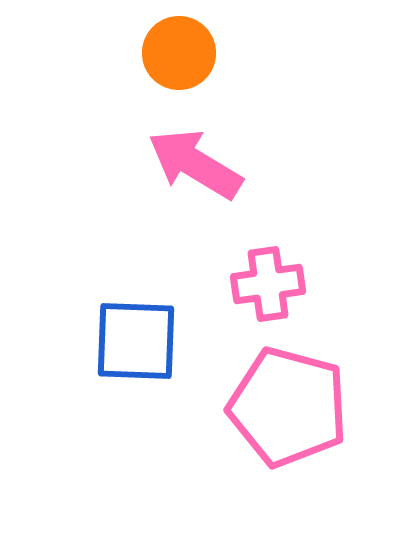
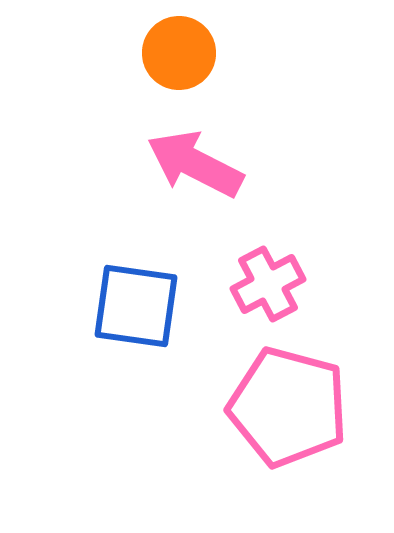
pink arrow: rotated 4 degrees counterclockwise
pink cross: rotated 20 degrees counterclockwise
blue square: moved 35 px up; rotated 6 degrees clockwise
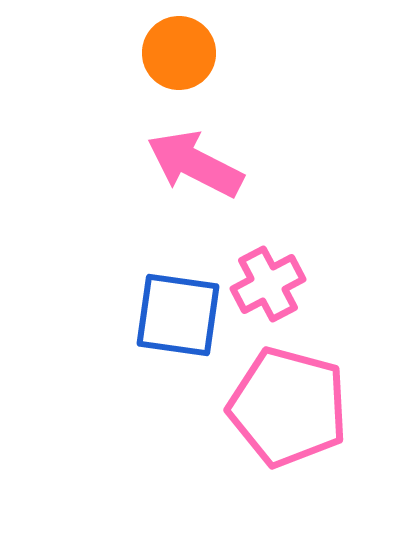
blue square: moved 42 px right, 9 px down
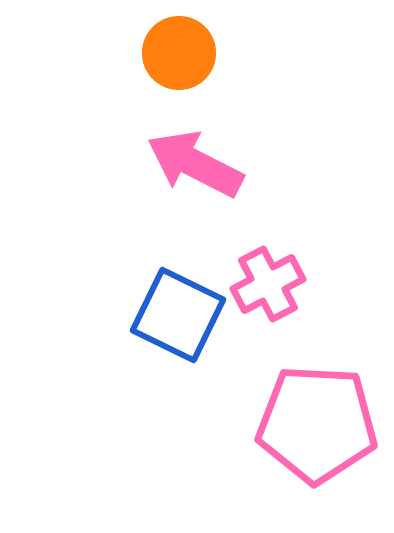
blue square: rotated 18 degrees clockwise
pink pentagon: moved 29 px right, 17 px down; rotated 12 degrees counterclockwise
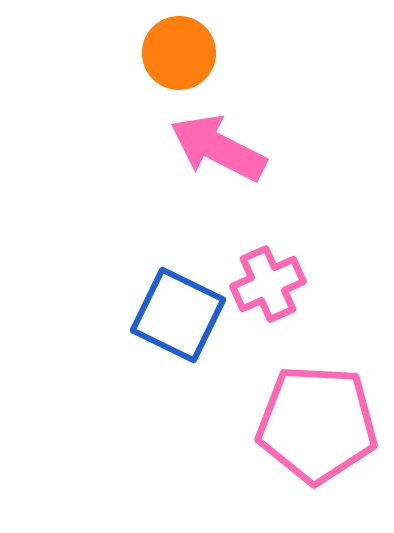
pink arrow: moved 23 px right, 16 px up
pink cross: rotated 4 degrees clockwise
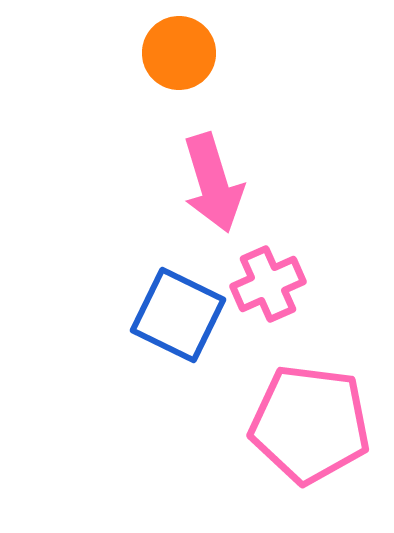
pink arrow: moved 5 px left, 35 px down; rotated 134 degrees counterclockwise
pink pentagon: moved 7 px left; rotated 4 degrees clockwise
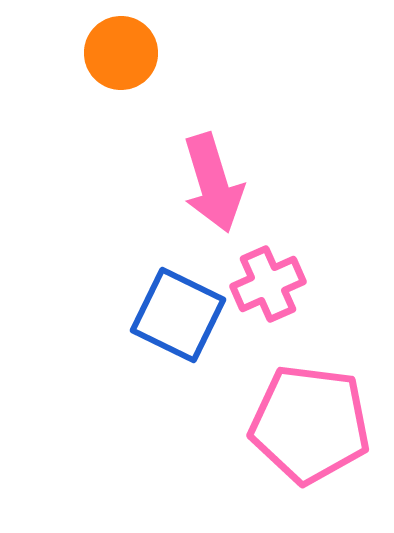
orange circle: moved 58 px left
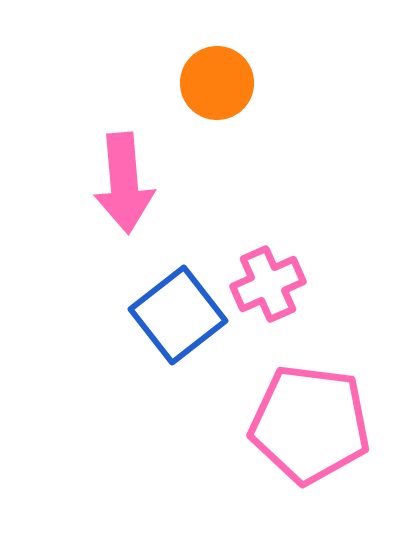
orange circle: moved 96 px right, 30 px down
pink arrow: moved 89 px left; rotated 12 degrees clockwise
blue square: rotated 26 degrees clockwise
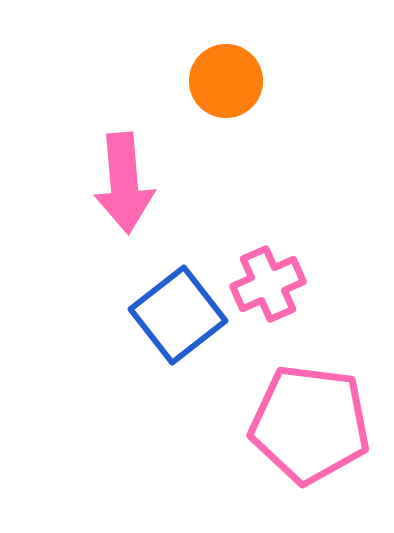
orange circle: moved 9 px right, 2 px up
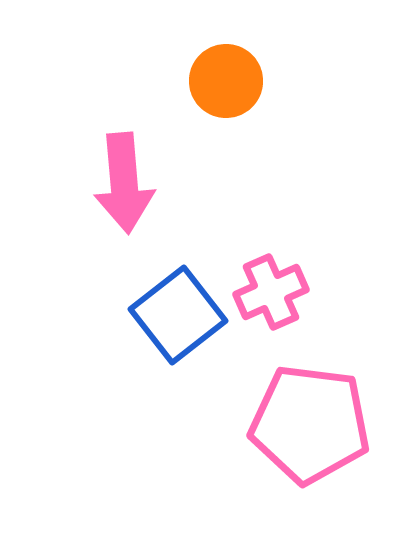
pink cross: moved 3 px right, 8 px down
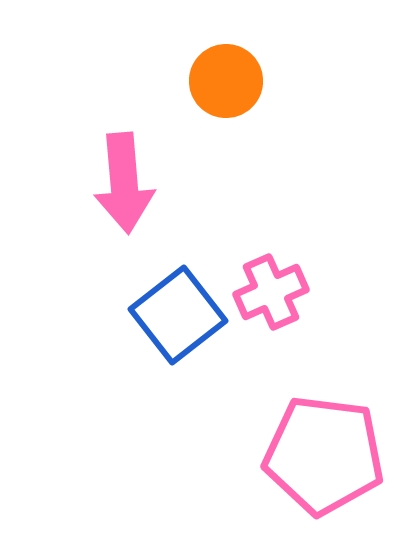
pink pentagon: moved 14 px right, 31 px down
